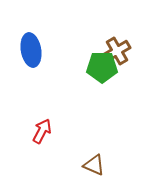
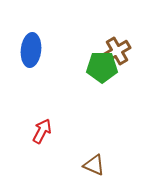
blue ellipse: rotated 16 degrees clockwise
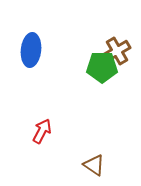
brown triangle: rotated 10 degrees clockwise
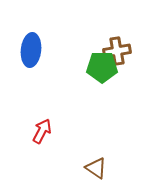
brown cross: rotated 20 degrees clockwise
brown triangle: moved 2 px right, 3 px down
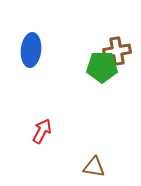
brown triangle: moved 2 px left, 1 px up; rotated 25 degrees counterclockwise
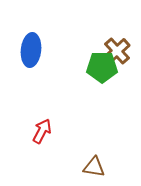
brown cross: rotated 32 degrees counterclockwise
